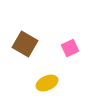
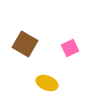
yellow ellipse: rotated 45 degrees clockwise
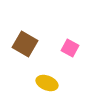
pink square: rotated 36 degrees counterclockwise
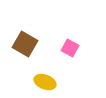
yellow ellipse: moved 2 px left, 1 px up
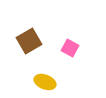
brown square: moved 4 px right, 3 px up; rotated 30 degrees clockwise
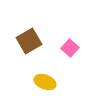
pink square: rotated 12 degrees clockwise
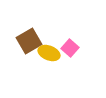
yellow ellipse: moved 4 px right, 29 px up
